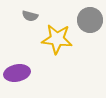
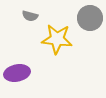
gray circle: moved 2 px up
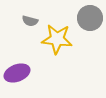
gray semicircle: moved 5 px down
purple ellipse: rotated 10 degrees counterclockwise
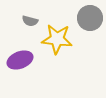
purple ellipse: moved 3 px right, 13 px up
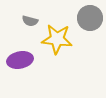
purple ellipse: rotated 10 degrees clockwise
